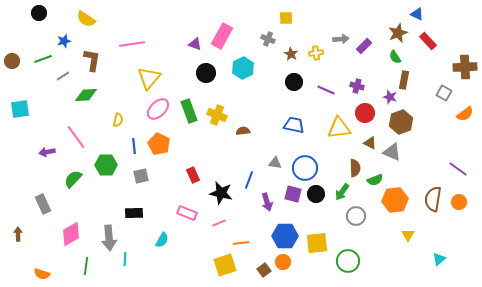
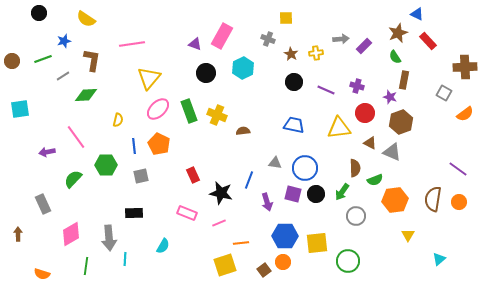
cyan semicircle at (162, 240): moved 1 px right, 6 px down
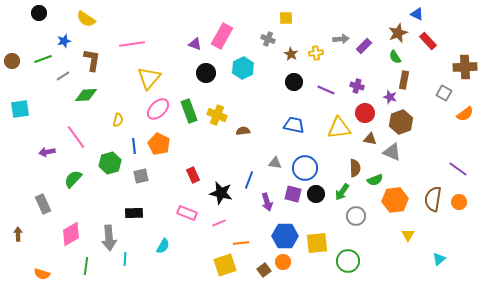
brown triangle at (370, 143): moved 4 px up; rotated 16 degrees counterclockwise
green hexagon at (106, 165): moved 4 px right, 2 px up; rotated 15 degrees counterclockwise
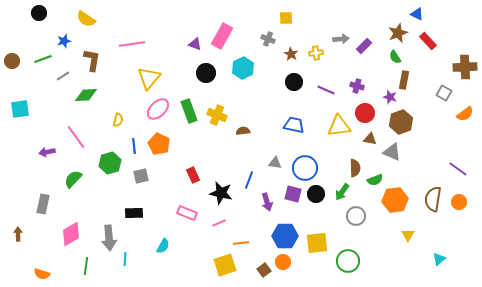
yellow triangle at (339, 128): moved 2 px up
gray rectangle at (43, 204): rotated 36 degrees clockwise
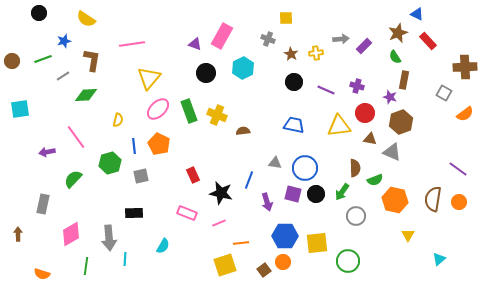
orange hexagon at (395, 200): rotated 20 degrees clockwise
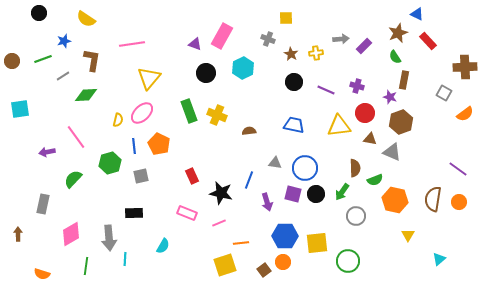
pink ellipse at (158, 109): moved 16 px left, 4 px down
brown semicircle at (243, 131): moved 6 px right
red rectangle at (193, 175): moved 1 px left, 1 px down
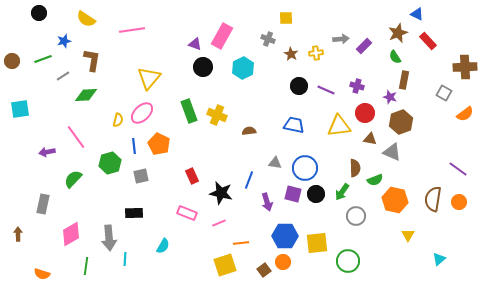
pink line at (132, 44): moved 14 px up
black circle at (206, 73): moved 3 px left, 6 px up
black circle at (294, 82): moved 5 px right, 4 px down
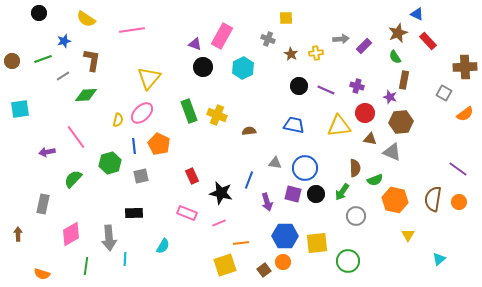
brown hexagon at (401, 122): rotated 15 degrees clockwise
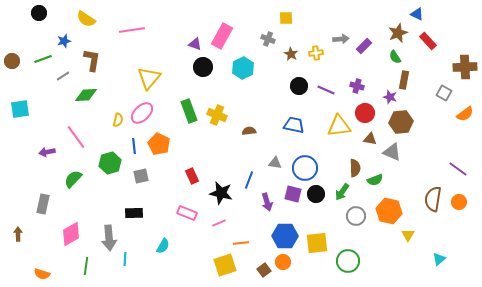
orange hexagon at (395, 200): moved 6 px left, 11 px down
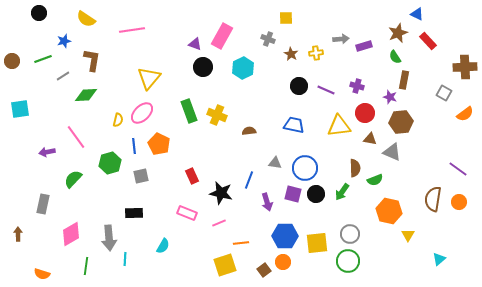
purple rectangle at (364, 46): rotated 28 degrees clockwise
gray circle at (356, 216): moved 6 px left, 18 px down
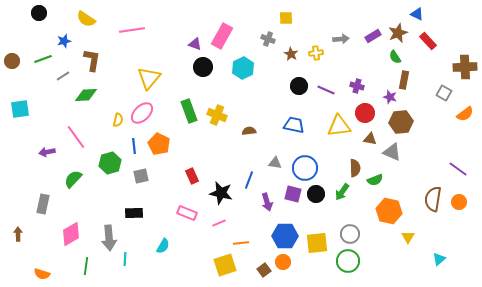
purple rectangle at (364, 46): moved 9 px right, 10 px up; rotated 14 degrees counterclockwise
yellow triangle at (408, 235): moved 2 px down
